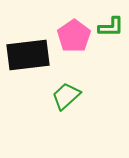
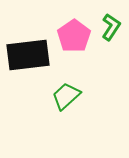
green L-shape: rotated 56 degrees counterclockwise
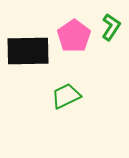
black rectangle: moved 4 px up; rotated 6 degrees clockwise
green trapezoid: rotated 16 degrees clockwise
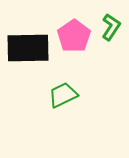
black rectangle: moved 3 px up
green trapezoid: moved 3 px left, 1 px up
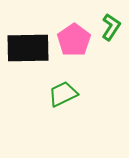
pink pentagon: moved 4 px down
green trapezoid: moved 1 px up
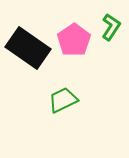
black rectangle: rotated 36 degrees clockwise
green trapezoid: moved 6 px down
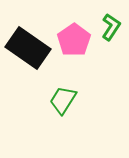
green trapezoid: rotated 32 degrees counterclockwise
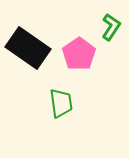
pink pentagon: moved 5 px right, 14 px down
green trapezoid: moved 2 px left, 3 px down; rotated 140 degrees clockwise
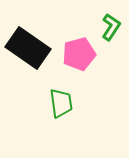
pink pentagon: rotated 20 degrees clockwise
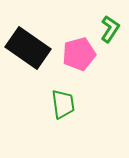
green L-shape: moved 1 px left, 2 px down
green trapezoid: moved 2 px right, 1 px down
